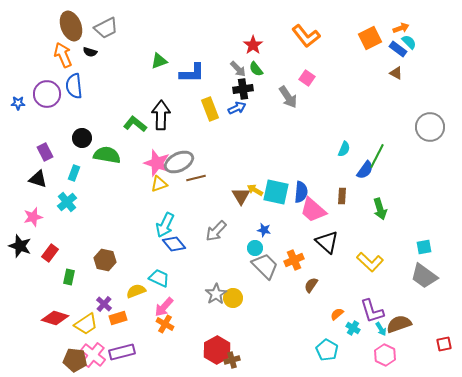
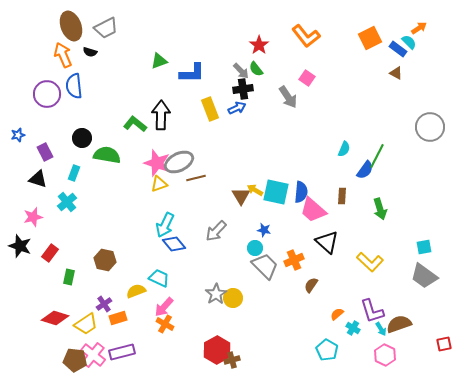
orange arrow at (401, 28): moved 18 px right; rotated 14 degrees counterclockwise
red star at (253, 45): moved 6 px right
gray arrow at (238, 69): moved 3 px right, 2 px down
blue star at (18, 103): moved 32 px down; rotated 16 degrees counterclockwise
purple cross at (104, 304): rotated 14 degrees clockwise
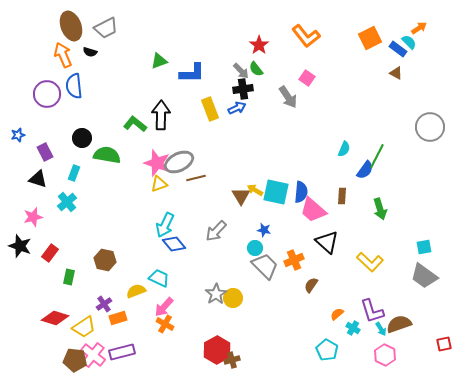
yellow trapezoid at (86, 324): moved 2 px left, 3 px down
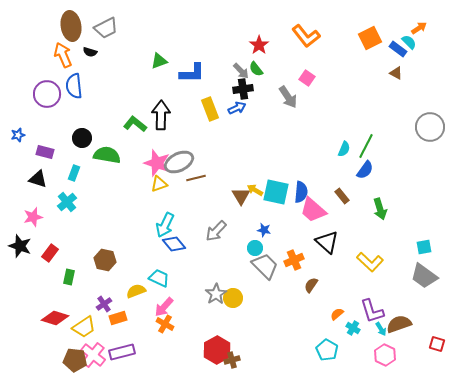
brown ellipse at (71, 26): rotated 12 degrees clockwise
purple rectangle at (45, 152): rotated 48 degrees counterclockwise
green line at (377, 156): moved 11 px left, 10 px up
brown rectangle at (342, 196): rotated 42 degrees counterclockwise
red square at (444, 344): moved 7 px left; rotated 28 degrees clockwise
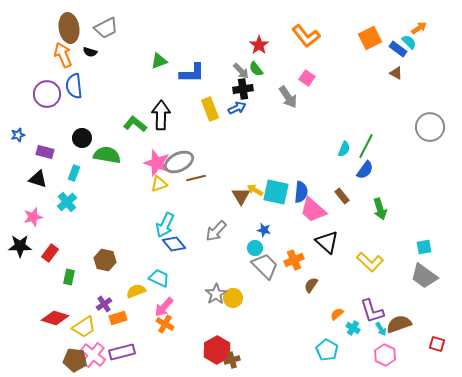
brown ellipse at (71, 26): moved 2 px left, 2 px down
black star at (20, 246): rotated 20 degrees counterclockwise
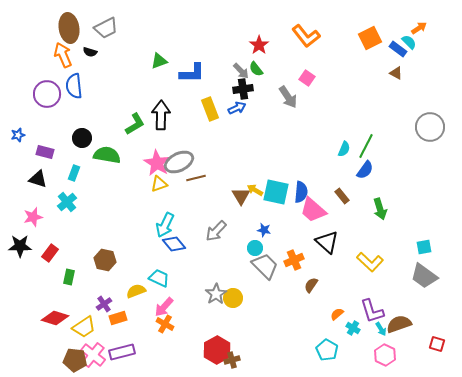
green L-shape at (135, 124): rotated 110 degrees clockwise
pink star at (157, 163): rotated 12 degrees clockwise
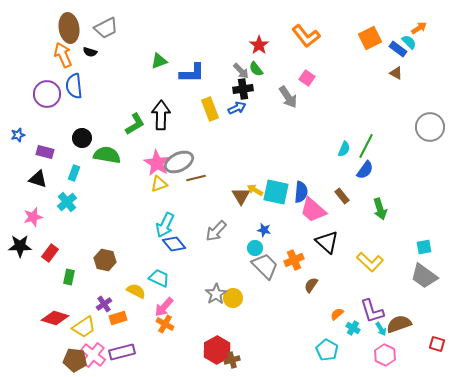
yellow semicircle at (136, 291): rotated 48 degrees clockwise
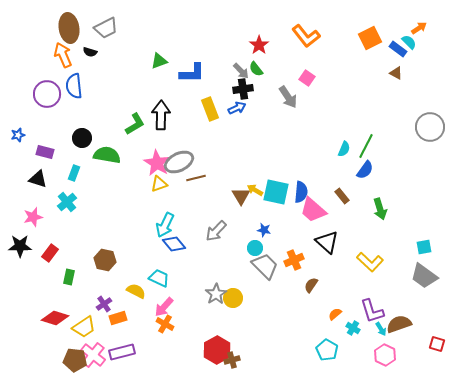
orange semicircle at (337, 314): moved 2 px left
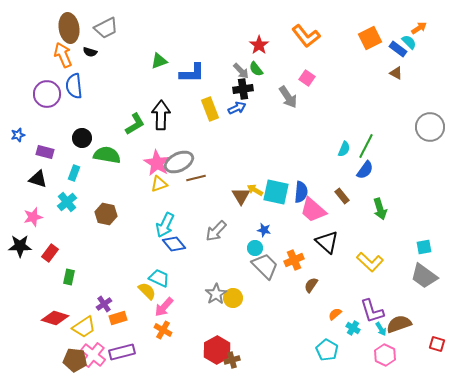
brown hexagon at (105, 260): moved 1 px right, 46 px up
yellow semicircle at (136, 291): moved 11 px right; rotated 18 degrees clockwise
orange cross at (165, 324): moved 2 px left, 6 px down
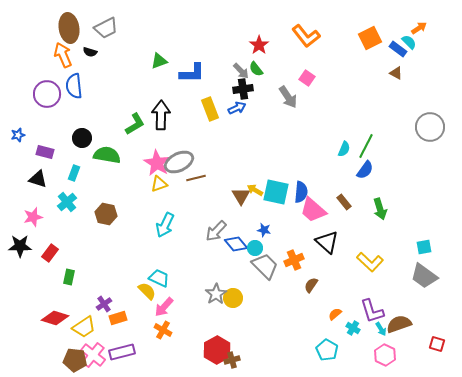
brown rectangle at (342, 196): moved 2 px right, 6 px down
blue diamond at (174, 244): moved 62 px right
